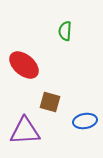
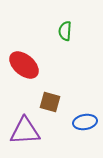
blue ellipse: moved 1 px down
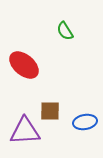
green semicircle: rotated 36 degrees counterclockwise
brown square: moved 9 px down; rotated 15 degrees counterclockwise
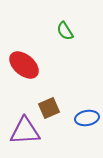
brown square: moved 1 px left, 3 px up; rotated 25 degrees counterclockwise
blue ellipse: moved 2 px right, 4 px up
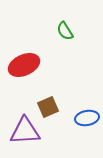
red ellipse: rotated 64 degrees counterclockwise
brown square: moved 1 px left, 1 px up
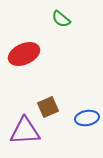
green semicircle: moved 4 px left, 12 px up; rotated 18 degrees counterclockwise
red ellipse: moved 11 px up
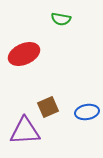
green semicircle: rotated 30 degrees counterclockwise
blue ellipse: moved 6 px up
